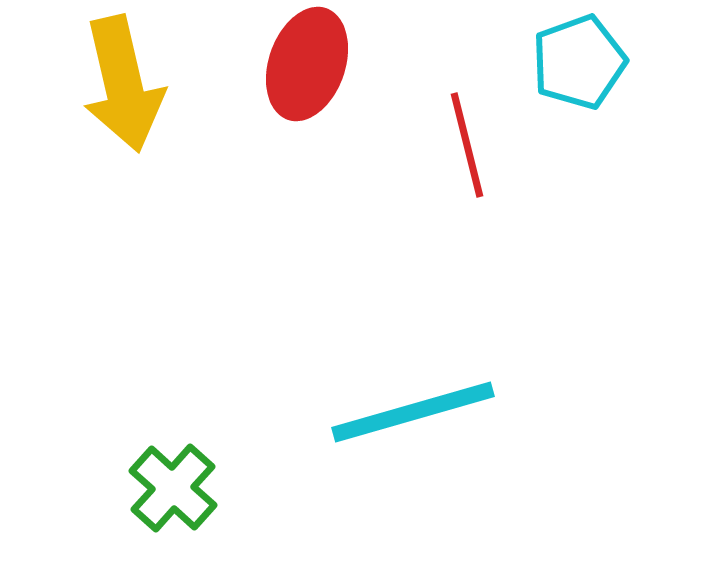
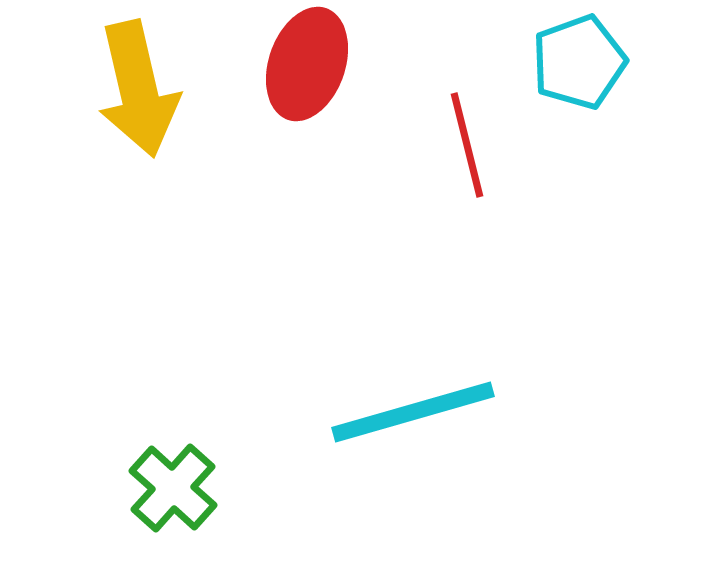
yellow arrow: moved 15 px right, 5 px down
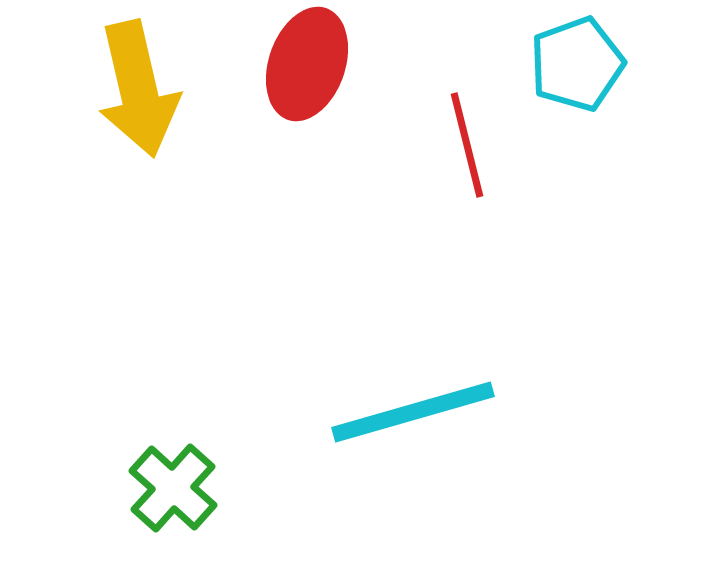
cyan pentagon: moved 2 px left, 2 px down
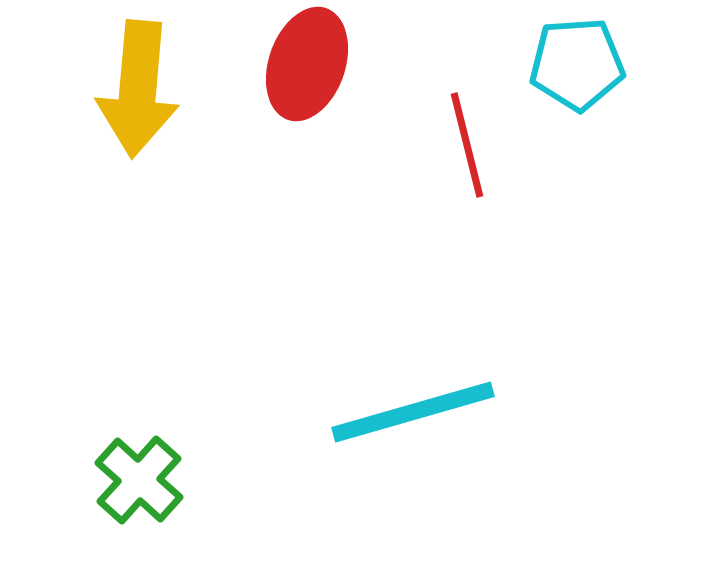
cyan pentagon: rotated 16 degrees clockwise
yellow arrow: rotated 18 degrees clockwise
green cross: moved 34 px left, 8 px up
